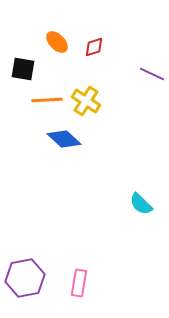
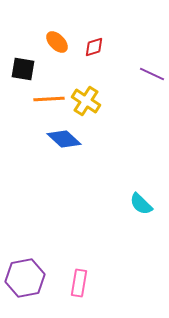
orange line: moved 2 px right, 1 px up
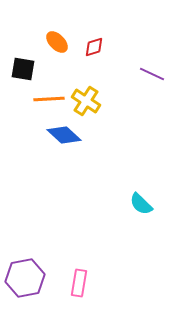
blue diamond: moved 4 px up
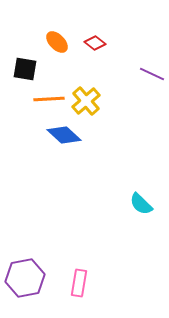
red diamond: moved 1 px right, 4 px up; rotated 55 degrees clockwise
black square: moved 2 px right
yellow cross: rotated 16 degrees clockwise
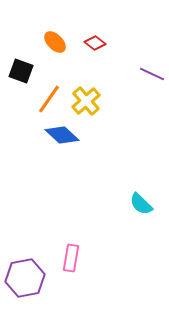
orange ellipse: moved 2 px left
black square: moved 4 px left, 2 px down; rotated 10 degrees clockwise
orange line: rotated 52 degrees counterclockwise
blue diamond: moved 2 px left
pink rectangle: moved 8 px left, 25 px up
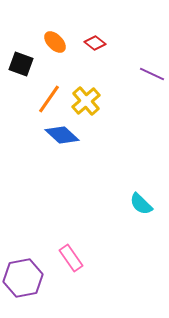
black square: moved 7 px up
pink rectangle: rotated 44 degrees counterclockwise
purple hexagon: moved 2 px left
